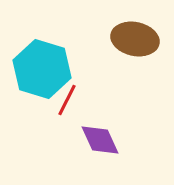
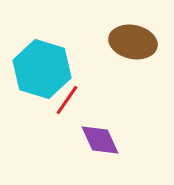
brown ellipse: moved 2 px left, 3 px down
red line: rotated 8 degrees clockwise
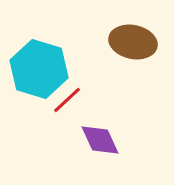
cyan hexagon: moved 3 px left
red line: rotated 12 degrees clockwise
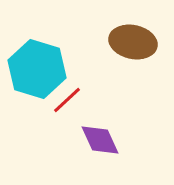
cyan hexagon: moved 2 px left
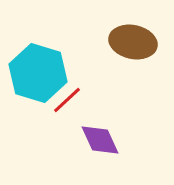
cyan hexagon: moved 1 px right, 4 px down
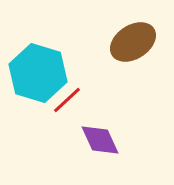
brown ellipse: rotated 45 degrees counterclockwise
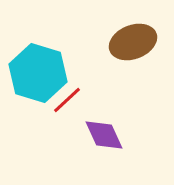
brown ellipse: rotated 12 degrees clockwise
purple diamond: moved 4 px right, 5 px up
